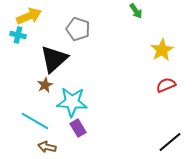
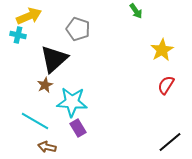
red semicircle: rotated 36 degrees counterclockwise
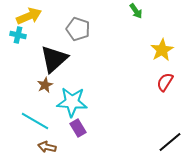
red semicircle: moved 1 px left, 3 px up
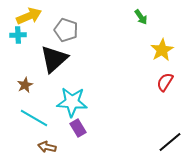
green arrow: moved 5 px right, 6 px down
gray pentagon: moved 12 px left, 1 px down
cyan cross: rotated 14 degrees counterclockwise
brown star: moved 20 px left
cyan line: moved 1 px left, 3 px up
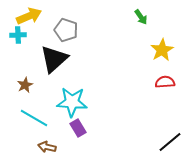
red semicircle: rotated 54 degrees clockwise
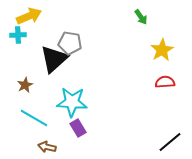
gray pentagon: moved 4 px right, 13 px down; rotated 10 degrees counterclockwise
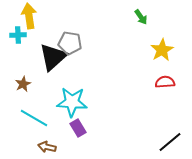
yellow arrow: rotated 75 degrees counterclockwise
black triangle: moved 1 px left, 2 px up
brown star: moved 2 px left, 1 px up
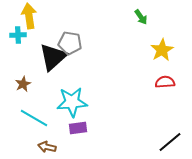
cyan star: rotated 8 degrees counterclockwise
purple rectangle: rotated 66 degrees counterclockwise
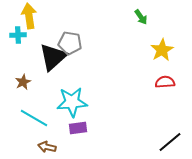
brown star: moved 2 px up
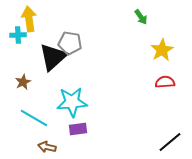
yellow arrow: moved 3 px down
purple rectangle: moved 1 px down
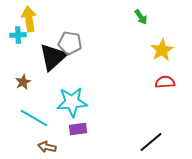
black line: moved 19 px left
